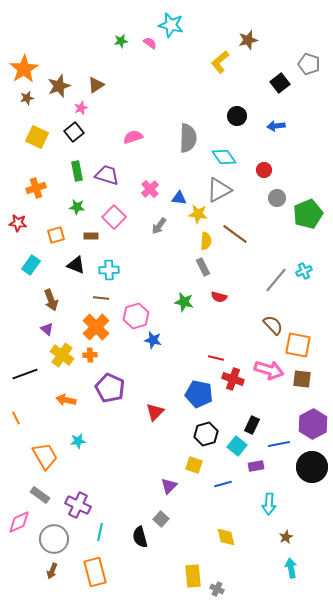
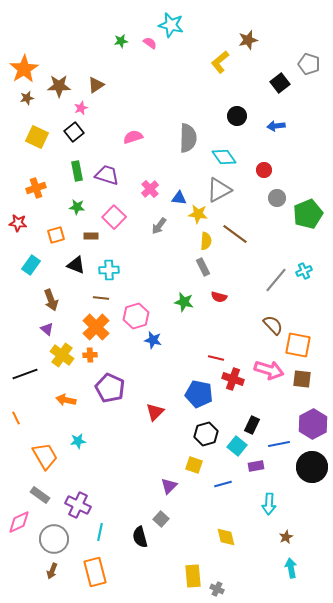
brown star at (59, 86): rotated 20 degrees clockwise
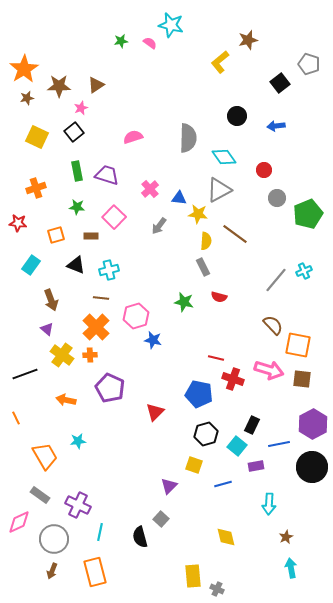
cyan cross at (109, 270): rotated 12 degrees counterclockwise
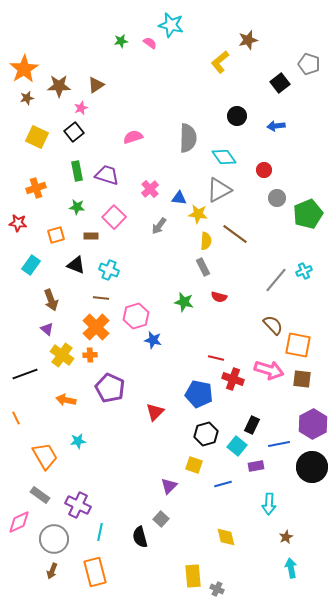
cyan cross at (109, 270): rotated 36 degrees clockwise
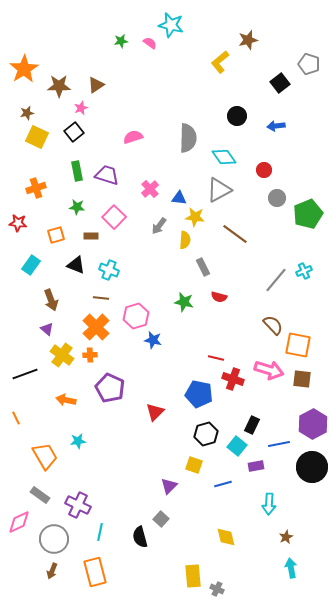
brown star at (27, 98): moved 15 px down
yellow star at (198, 214): moved 3 px left, 3 px down
yellow semicircle at (206, 241): moved 21 px left, 1 px up
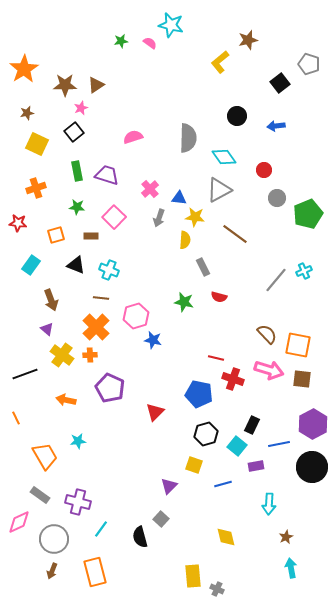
brown star at (59, 86): moved 6 px right, 1 px up
yellow square at (37, 137): moved 7 px down
gray arrow at (159, 226): moved 8 px up; rotated 18 degrees counterclockwise
brown semicircle at (273, 325): moved 6 px left, 9 px down
purple cross at (78, 505): moved 3 px up; rotated 10 degrees counterclockwise
cyan line at (100, 532): moved 1 px right, 3 px up; rotated 24 degrees clockwise
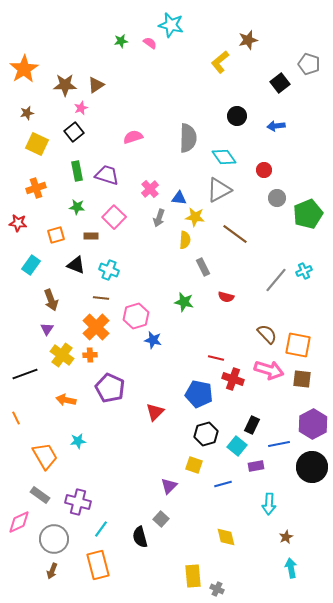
red semicircle at (219, 297): moved 7 px right
purple triangle at (47, 329): rotated 24 degrees clockwise
orange rectangle at (95, 572): moved 3 px right, 7 px up
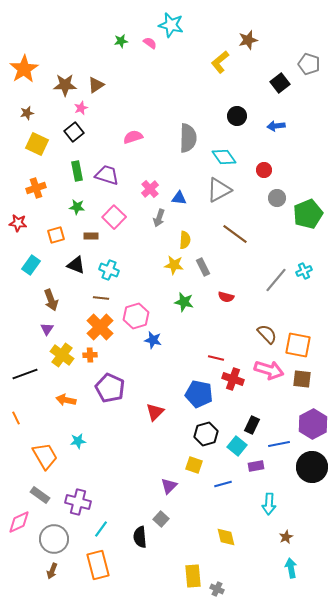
yellow star at (195, 217): moved 21 px left, 48 px down
orange cross at (96, 327): moved 4 px right
black semicircle at (140, 537): rotated 10 degrees clockwise
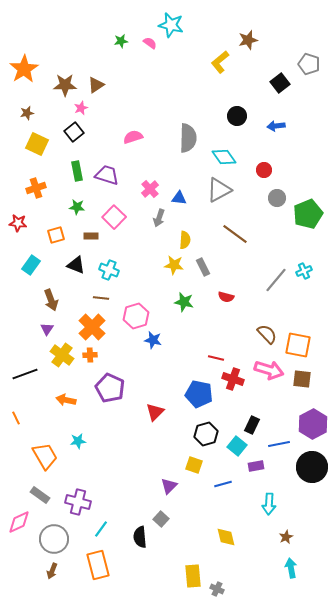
orange cross at (100, 327): moved 8 px left
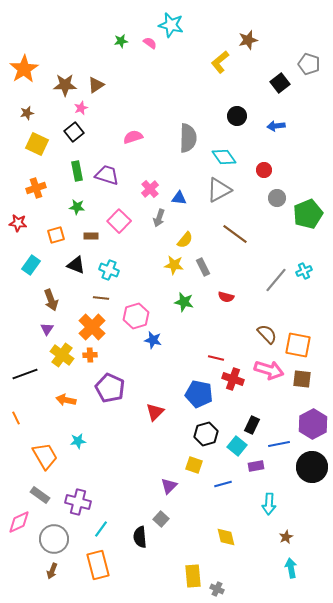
pink square at (114, 217): moved 5 px right, 4 px down
yellow semicircle at (185, 240): rotated 36 degrees clockwise
